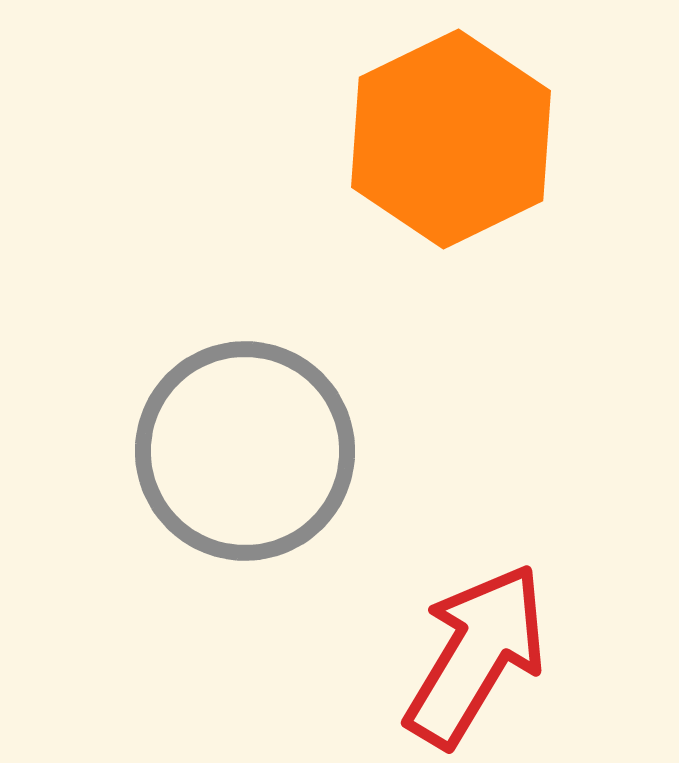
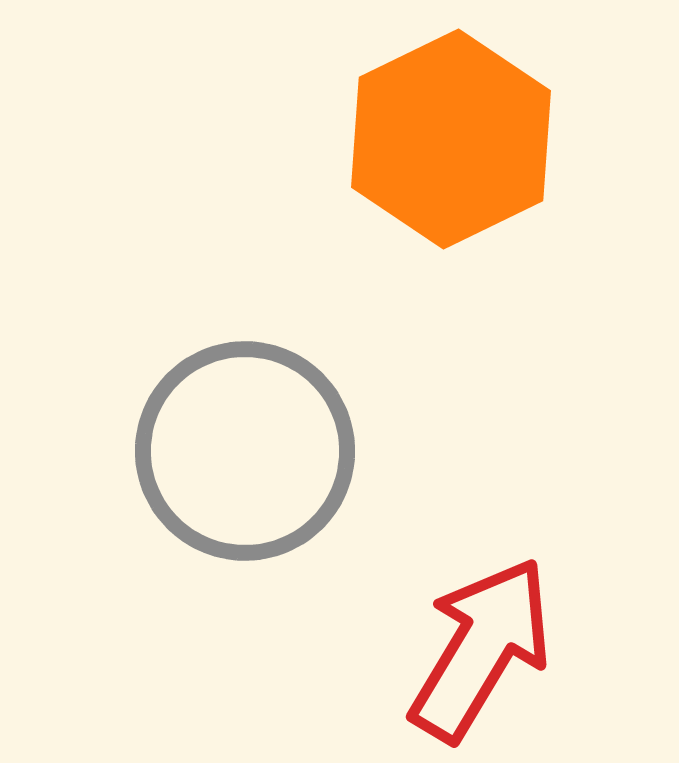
red arrow: moved 5 px right, 6 px up
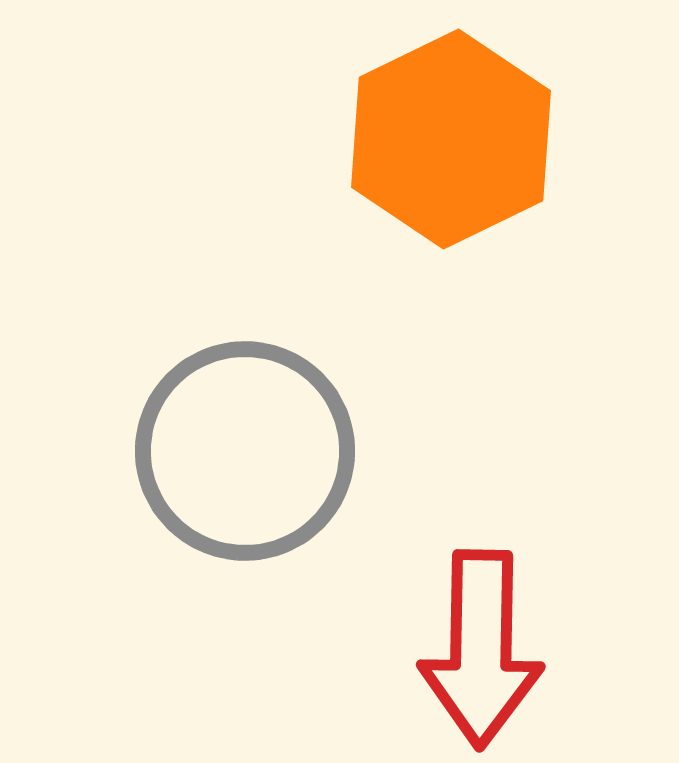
red arrow: rotated 150 degrees clockwise
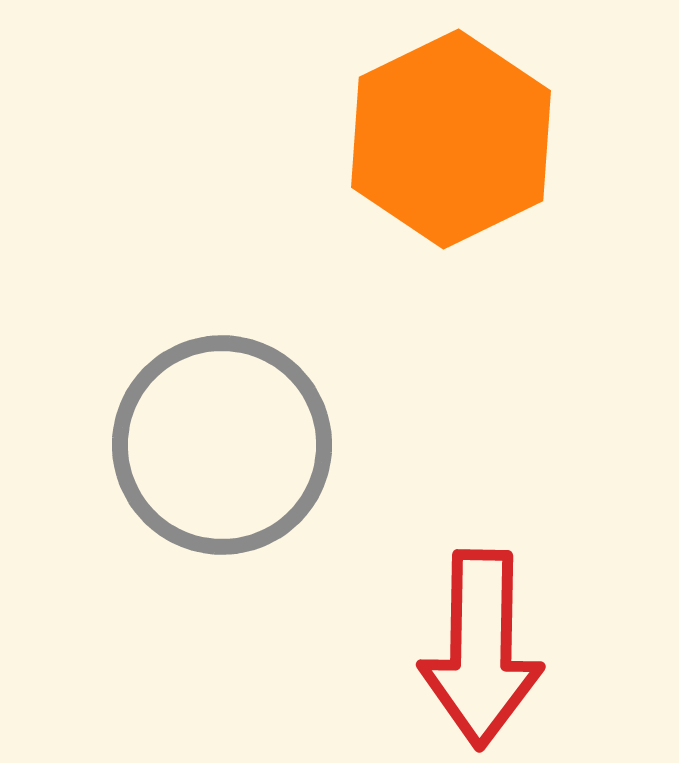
gray circle: moved 23 px left, 6 px up
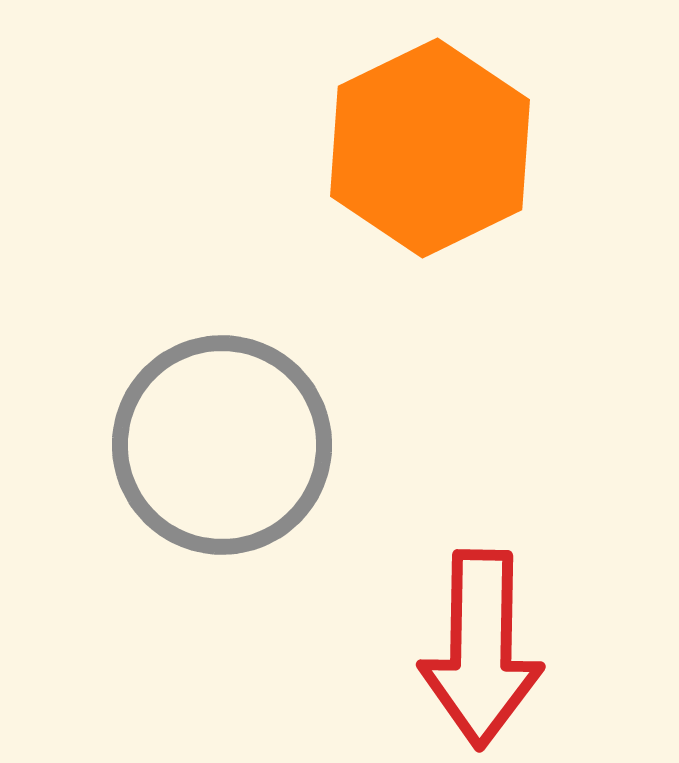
orange hexagon: moved 21 px left, 9 px down
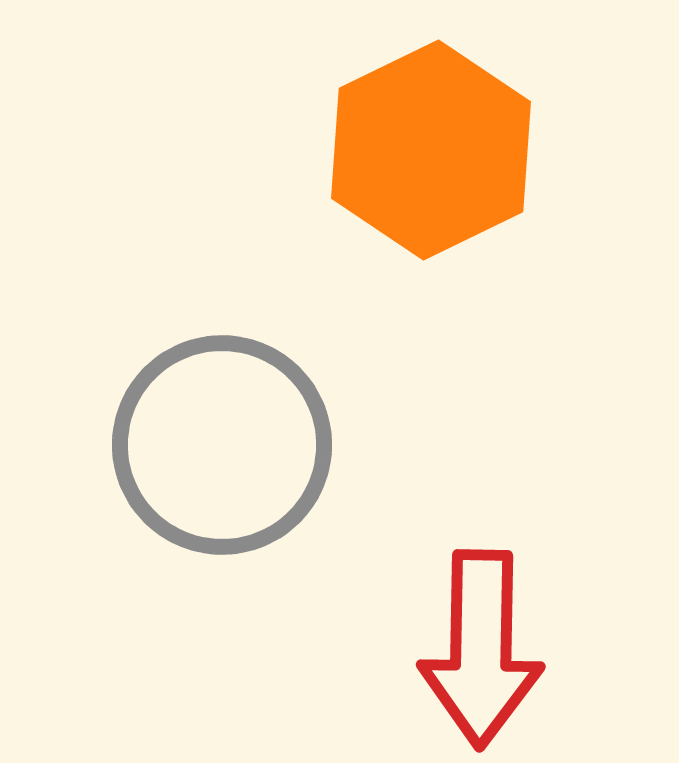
orange hexagon: moved 1 px right, 2 px down
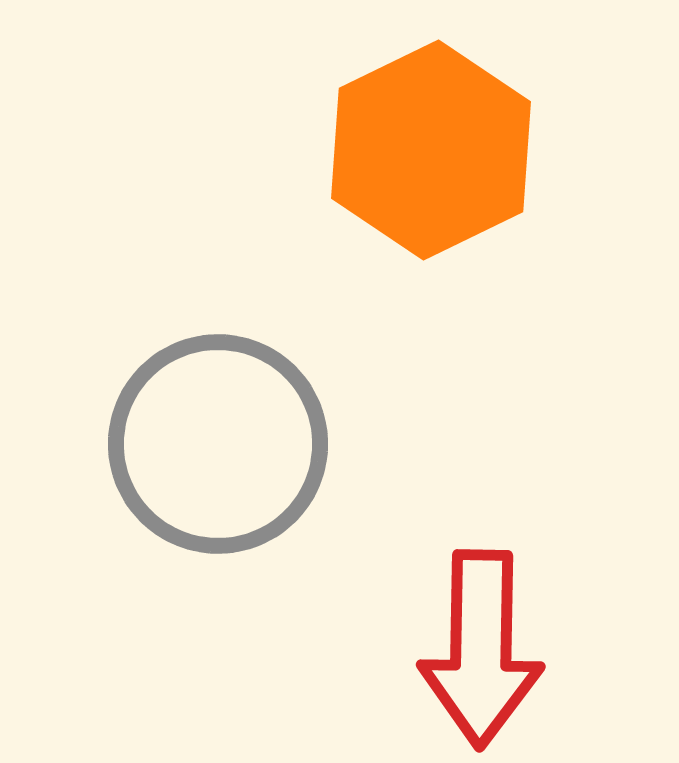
gray circle: moved 4 px left, 1 px up
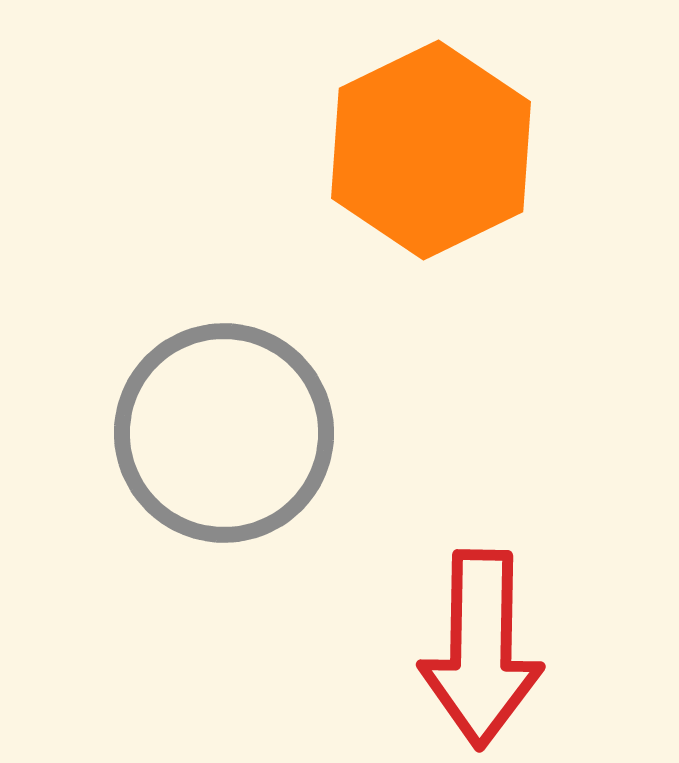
gray circle: moved 6 px right, 11 px up
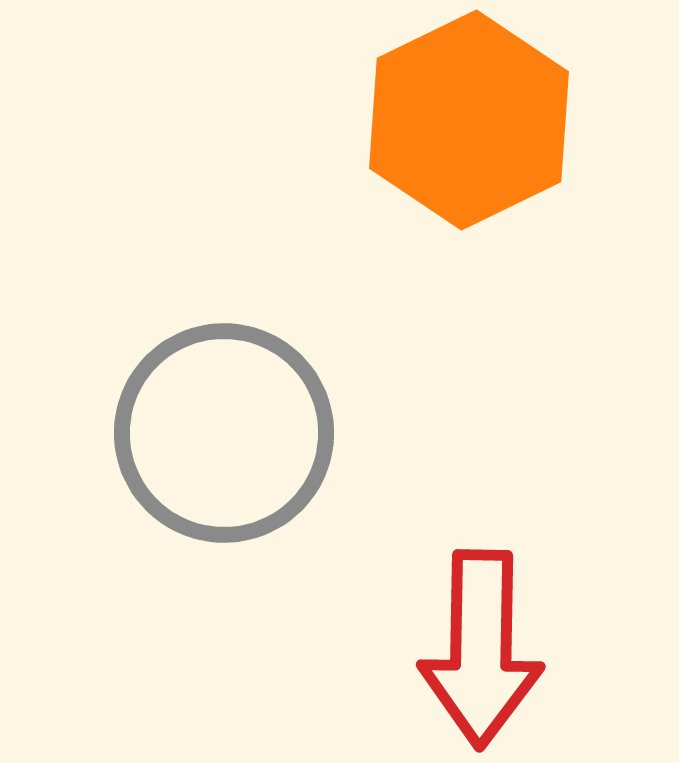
orange hexagon: moved 38 px right, 30 px up
